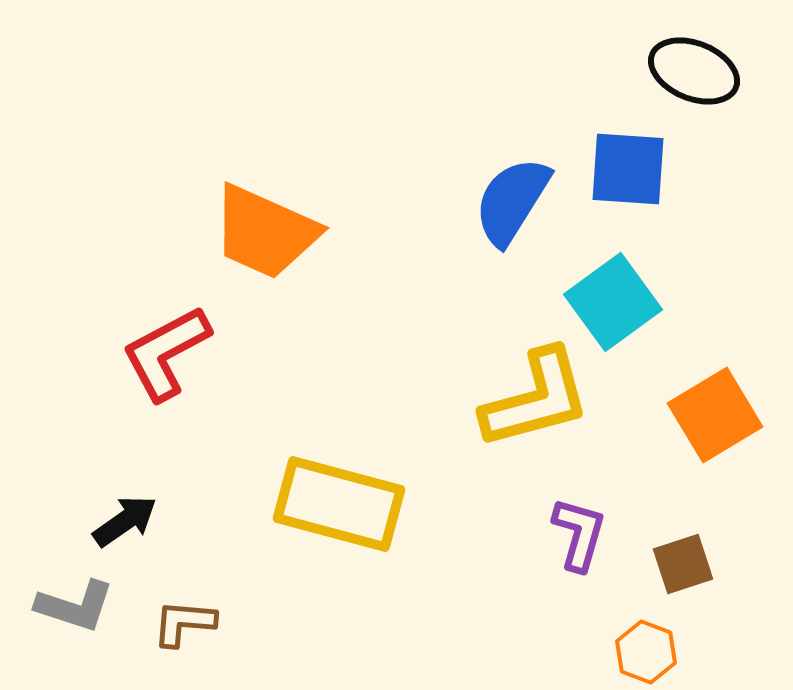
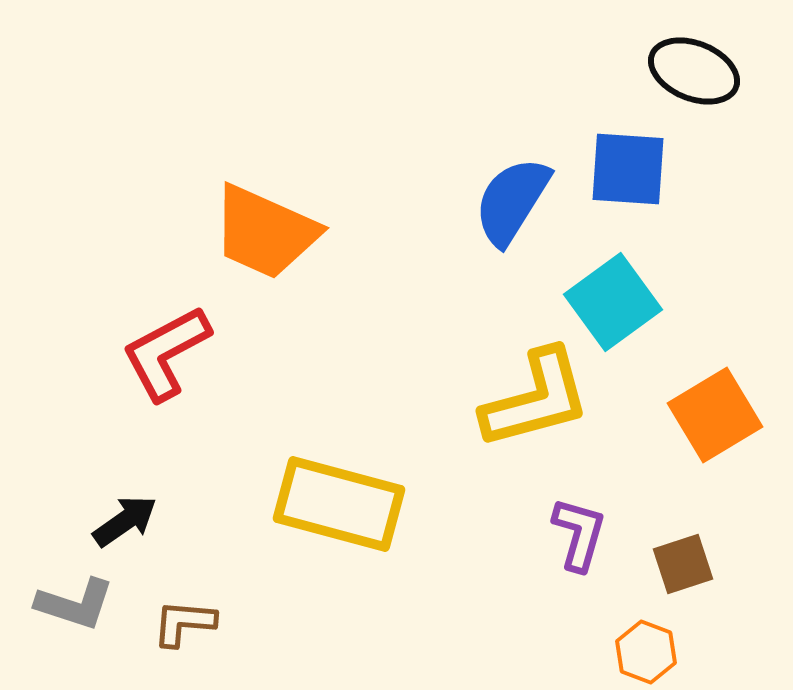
gray L-shape: moved 2 px up
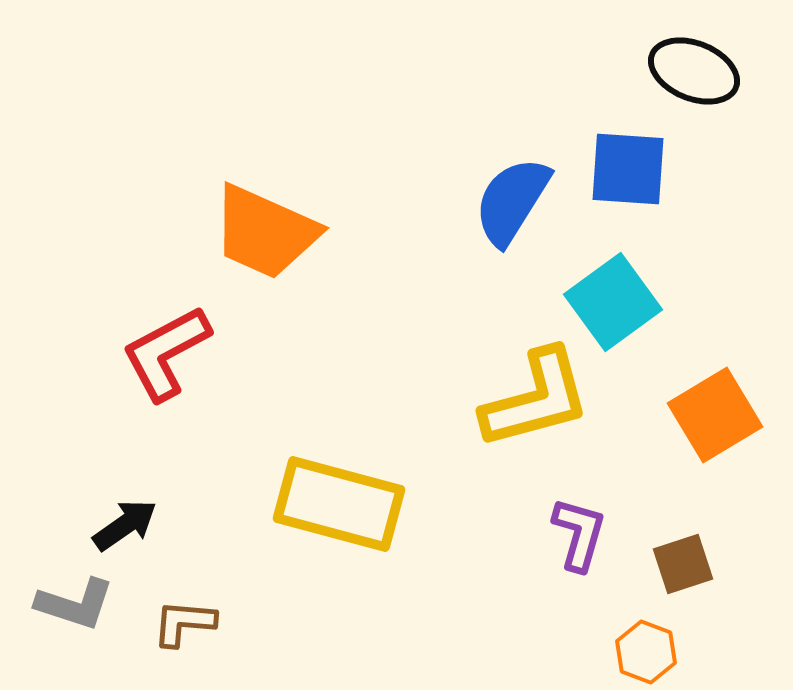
black arrow: moved 4 px down
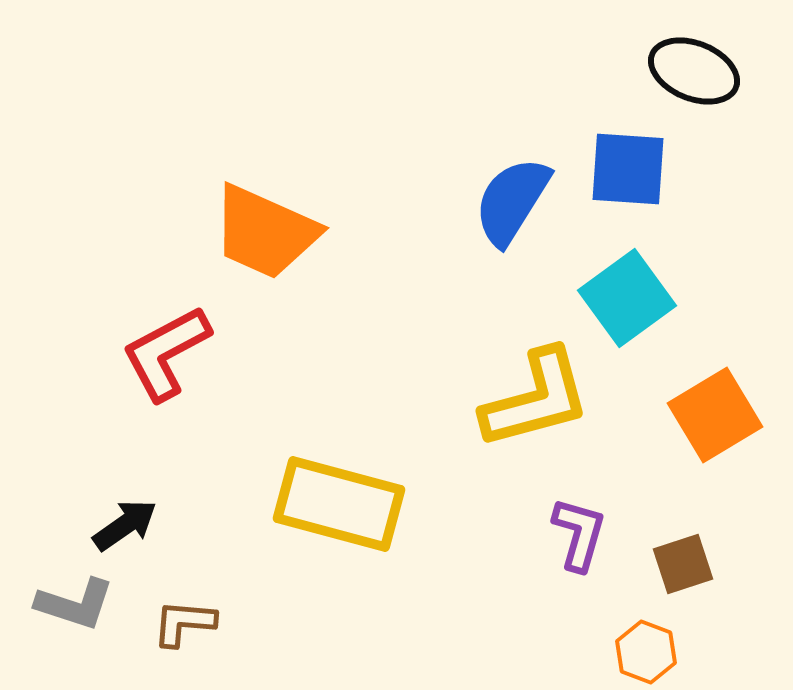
cyan square: moved 14 px right, 4 px up
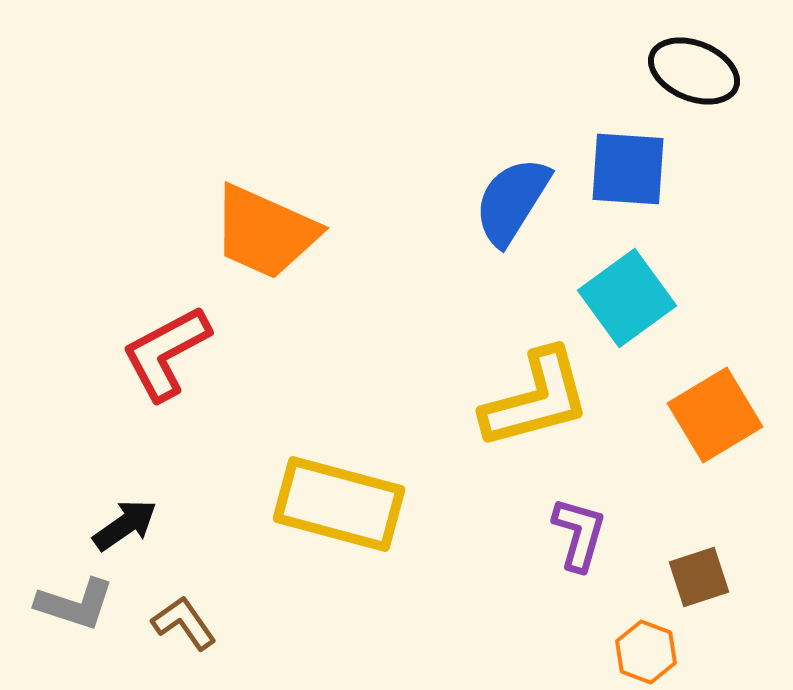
brown square: moved 16 px right, 13 px down
brown L-shape: rotated 50 degrees clockwise
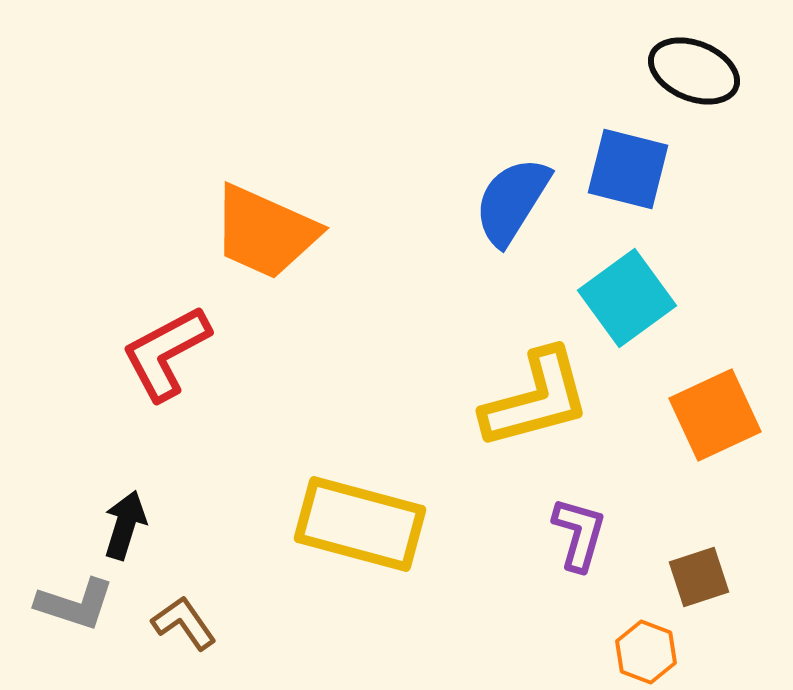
blue square: rotated 10 degrees clockwise
orange square: rotated 6 degrees clockwise
yellow rectangle: moved 21 px right, 20 px down
black arrow: rotated 38 degrees counterclockwise
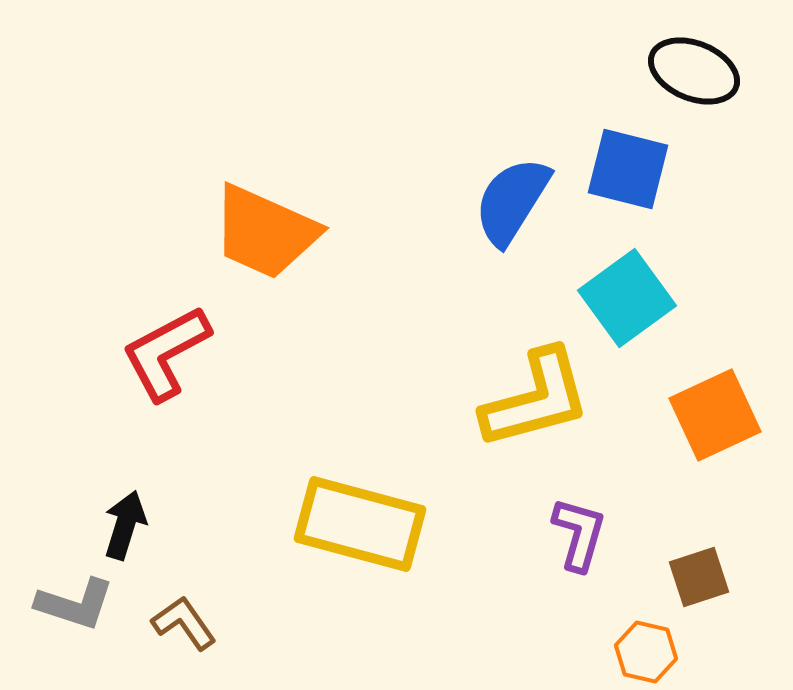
orange hexagon: rotated 8 degrees counterclockwise
